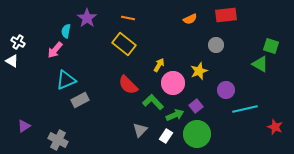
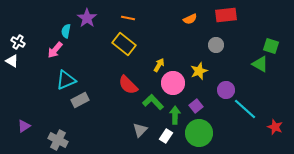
cyan line: rotated 55 degrees clockwise
green arrow: rotated 66 degrees counterclockwise
green circle: moved 2 px right, 1 px up
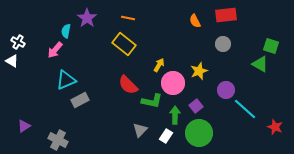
orange semicircle: moved 5 px right, 2 px down; rotated 88 degrees clockwise
gray circle: moved 7 px right, 1 px up
green L-shape: moved 1 px left, 1 px up; rotated 145 degrees clockwise
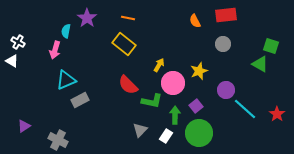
pink arrow: rotated 24 degrees counterclockwise
red star: moved 2 px right, 13 px up; rotated 14 degrees clockwise
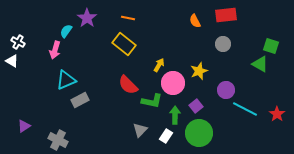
cyan semicircle: rotated 24 degrees clockwise
cyan line: rotated 15 degrees counterclockwise
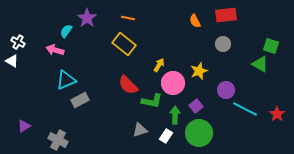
pink arrow: rotated 90 degrees clockwise
gray triangle: rotated 28 degrees clockwise
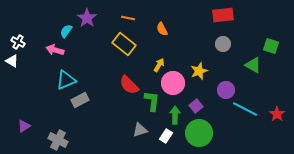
red rectangle: moved 3 px left
orange semicircle: moved 33 px left, 8 px down
green triangle: moved 7 px left, 1 px down
red semicircle: moved 1 px right
green L-shape: rotated 95 degrees counterclockwise
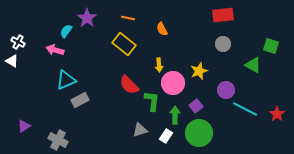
yellow arrow: rotated 144 degrees clockwise
